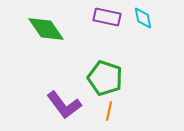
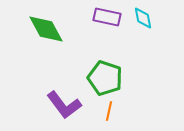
green diamond: rotated 6 degrees clockwise
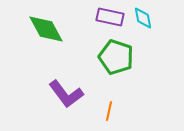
purple rectangle: moved 3 px right
green pentagon: moved 11 px right, 21 px up
purple L-shape: moved 2 px right, 11 px up
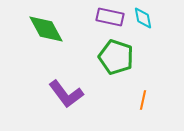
orange line: moved 34 px right, 11 px up
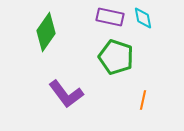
green diamond: moved 3 px down; rotated 63 degrees clockwise
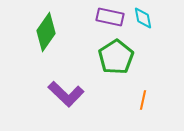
green pentagon: rotated 20 degrees clockwise
purple L-shape: rotated 9 degrees counterclockwise
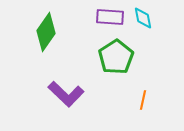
purple rectangle: rotated 8 degrees counterclockwise
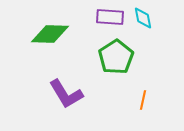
green diamond: moved 4 px right, 2 px down; rotated 57 degrees clockwise
purple L-shape: rotated 15 degrees clockwise
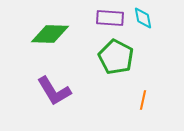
purple rectangle: moved 1 px down
green pentagon: rotated 12 degrees counterclockwise
purple L-shape: moved 12 px left, 3 px up
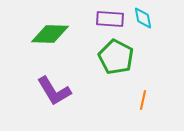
purple rectangle: moved 1 px down
